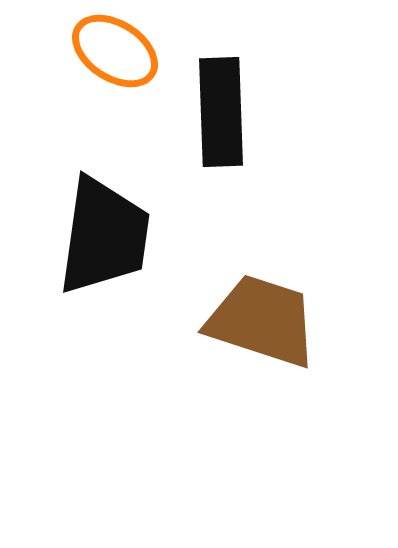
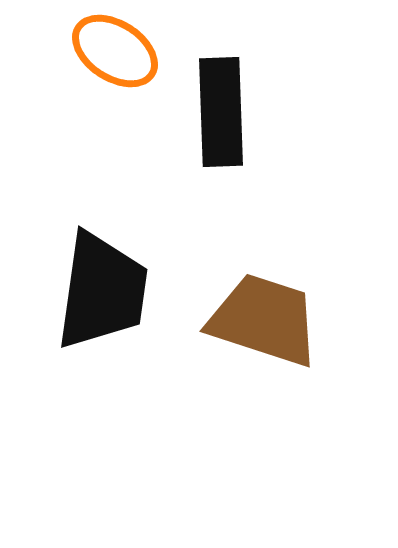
black trapezoid: moved 2 px left, 55 px down
brown trapezoid: moved 2 px right, 1 px up
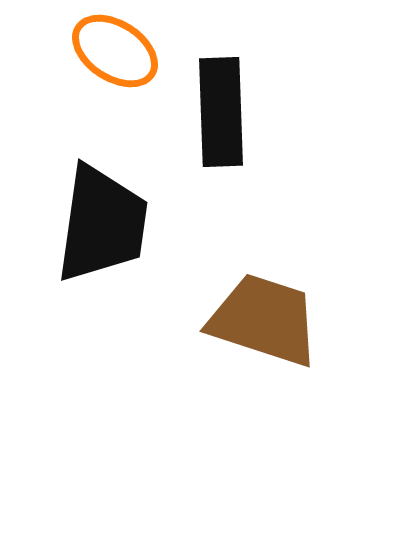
black trapezoid: moved 67 px up
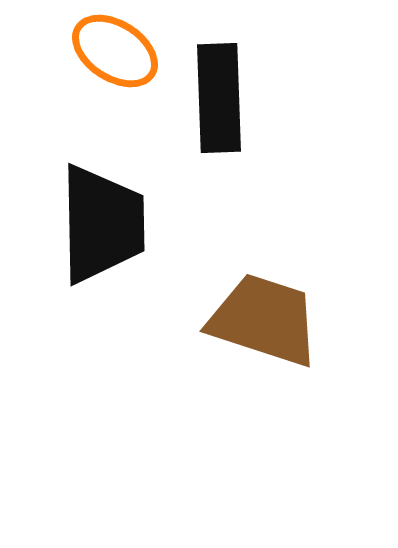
black rectangle: moved 2 px left, 14 px up
black trapezoid: rotated 9 degrees counterclockwise
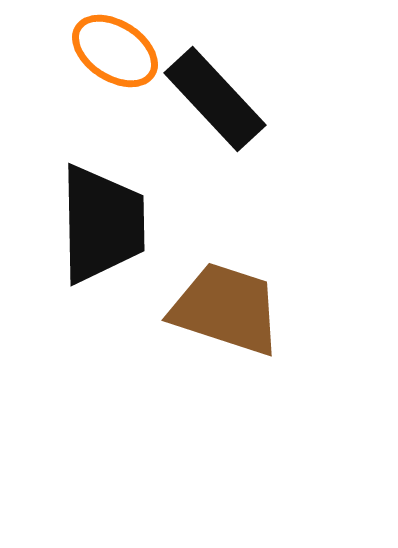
black rectangle: moved 4 px left, 1 px down; rotated 41 degrees counterclockwise
brown trapezoid: moved 38 px left, 11 px up
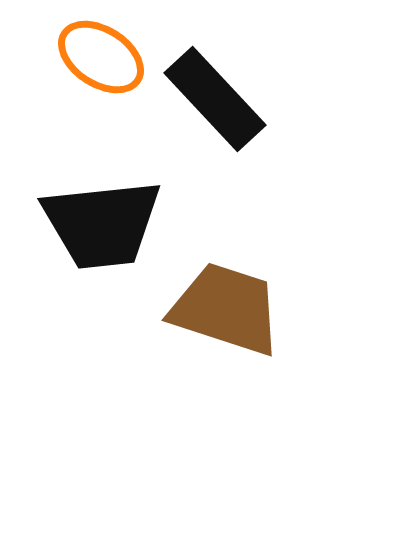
orange ellipse: moved 14 px left, 6 px down
black trapezoid: rotated 85 degrees clockwise
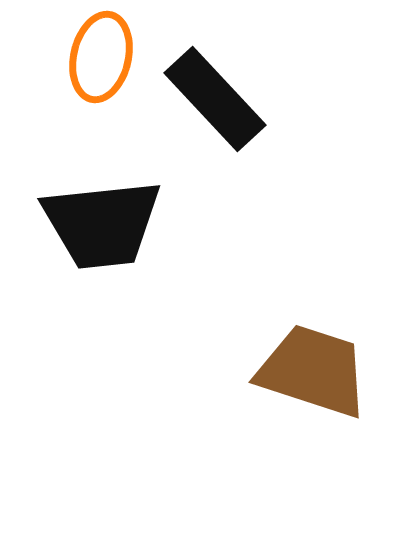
orange ellipse: rotated 70 degrees clockwise
brown trapezoid: moved 87 px right, 62 px down
